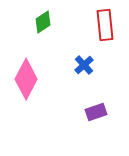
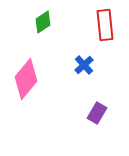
pink diamond: rotated 12 degrees clockwise
purple rectangle: moved 1 px right, 1 px down; rotated 40 degrees counterclockwise
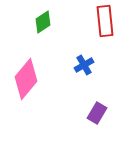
red rectangle: moved 4 px up
blue cross: rotated 12 degrees clockwise
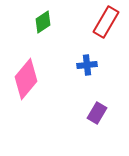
red rectangle: moved 1 px right, 1 px down; rotated 36 degrees clockwise
blue cross: moved 3 px right; rotated 24 degrees clockwise
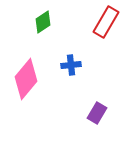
blue cross: moved 16 px left
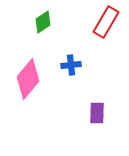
pink diamond: moved 2 px right
purple rectangle: rotated 30 degrees counterclockwise
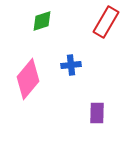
green diamond: moved 1 px left, 1 px up; rotated 15 degrees clockwise
